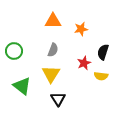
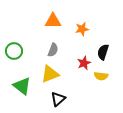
orange star: moved 1 px right
yellow triangle: moved 1 px left; rotated 36 degrees clockwise
black triangle: rotated 21 degrees clockwise
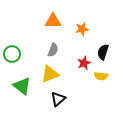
green circle: moved 2 px left, 3 px down
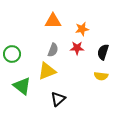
red star: moved 7 px left, 15 px up; rotated 24 degrees clockwise
yellow triangle: moved 3 px left, 3 px up
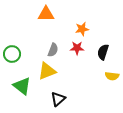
orange triangle: moved 7 px left, 7 px up
yellow semicircle: moved 11 px right
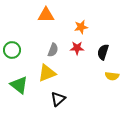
orange triangle: moved 1 px down
orange star: moved 1 px left, 2 px up
green circle: moved 4 px up
yellow triangle: moved 2 px down
green triangle: moved 3 px left, 1 px up
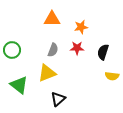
orange triangle: moved 6 px right, 4 px down
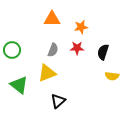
black triangle: moved 2 px down
